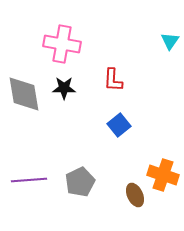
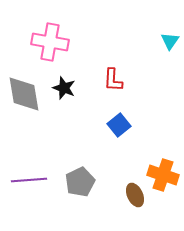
pink cross: moved 12 px left, 2 px up
black star: rotated 20 degrees clockwise
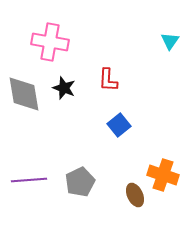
red L-shape: moved 5 px left
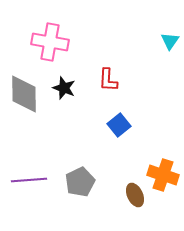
gray diamond: rotated 9 degrees clockwise
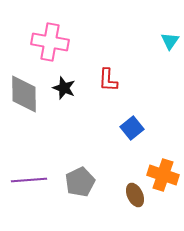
blue square: moved 13 px right, 3 px down
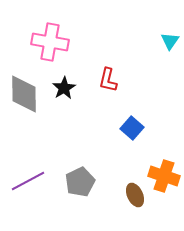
red L-shape: rotated 10 degrees clockwise
black star: rotated 20 degrees clockwise
blue square: rotated 10 degrees counterclockwise
orange cross: moved 1 px right, 1 px down
purple line: moved 1 px left, 1 px down; rotated 24 degrees counterclockwise
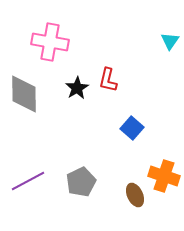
black star: moved 13 px right
gray pentagon: moved 1 px right
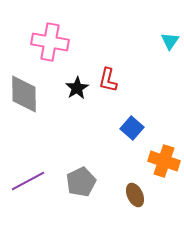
orange cross: moved 15 px up
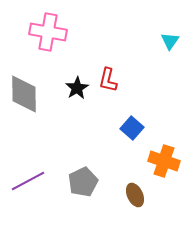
pink cross: moved 2 px left, 10 px up
gray pentagon: moved 2 px right
